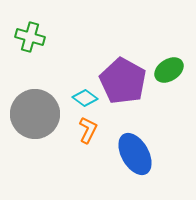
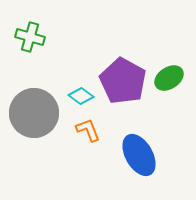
green ellipse: moved 8 px down
cyan diamond: moved 4 px left, 2 px up
gray circle: moved 1 px left, 1 px up
orange L-shape: rotated 48 degrees counterclockwise
blue ellipse: moved 4 px right, 1 px down
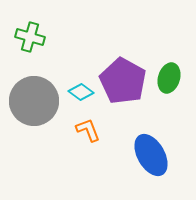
green ellipse: rotated 40 degrees counterclockwise
cyan diamond: moved 4 px up
gray circle: moved 12 px up
blue ellipse: moved 12 px right
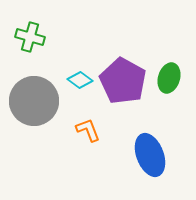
cyan diamond: moved 1 px left, 12 px up
blue ellipse: moved 1 px left; rotated 9 degrees clockwise
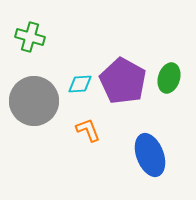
cyan diamond: moved 4 px down; rotated 40 degrees counterclockwise
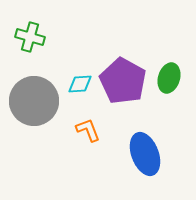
blue ellipse: moved 5 px left, 1 px up
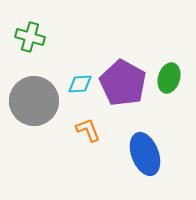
purple pentagon: moved 2 px down
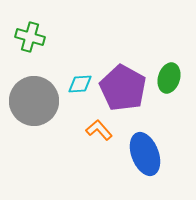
purple pentagon: moved 5 px down
orange L-shape: moved 11 px right; rotated 20 degrees counterclockwise
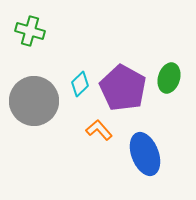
green cross: moved 6 px up
cyan diamond: rotated 40 degrees counterclockwise
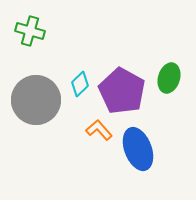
purple pentagon: moved 1 px left, 3 px down
gray circle: moved 2 px right, 1 px up
blue ellipse: moved 7 px left, 5 px up
